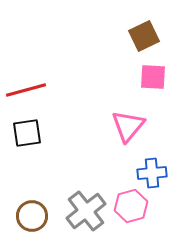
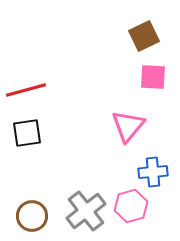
blue cross: moved 1 px right, 1 px up
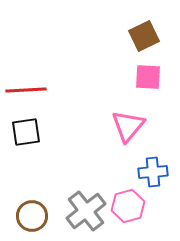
pink square: moved 5 px left
red line: rotated 12 degrees clockwise
black square: moved 1 px left, 1 px up
pink hexagon: moved 3 px left
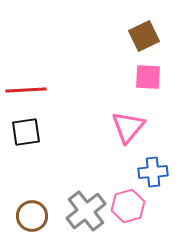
pink triangle: moved 1 px down
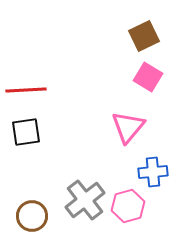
pink square: rotated 28 degrees clockwise
gray cross: moved 1 px left, 11 px up
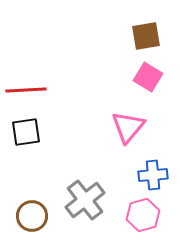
brown square: moved 2 px right; rotated 16 degrees clockwise
blue cross: moved 3 px down
pink hexagon: moved 15 px right, 9 px down
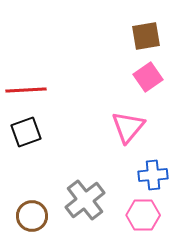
pink square: rotated 24 degrees clockwise
black square: rotated 12 degrees counterclockwise
pink hexagon: rotated 16 degrees clockwise
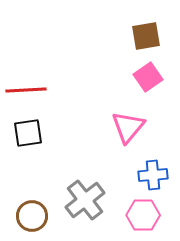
black square: moved 2 px right, 1 px down; rotated 12 degrees clockwise
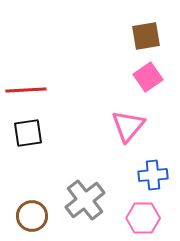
pink triangle: moved 1 px up
pink hexagon: moved 3 px down
